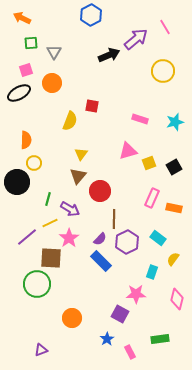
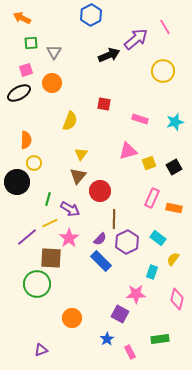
red square at (92, 106): moved 12 px right, 2 px up
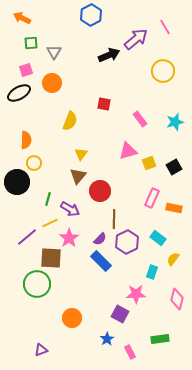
pink rectangle at (140, 119): rotated 35 degrees clockwise
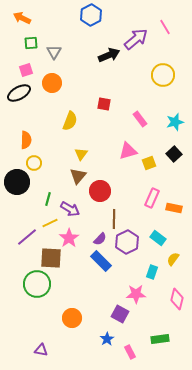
yellow circle at (163, 71): moved 4 px down
black square at (174, 167): moved 13 px up; rotated 14 degrees counterclockwise
purple triangle at (41, 350): rotated 32 degrees clockwise
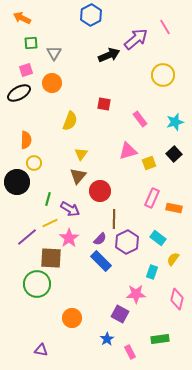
gray triangle at (54, 52): moved 1 px down
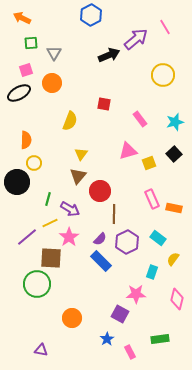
pink rectangle at (152, 198): moved 1 px down; rotated 48 degrees counterclockwise
brown line at (114, 219): moved 5 px up
pink star at (69, 238): moved 1 px up
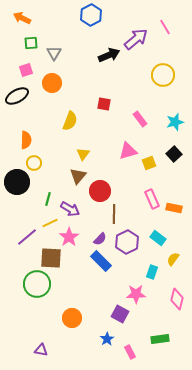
black ellipse at (19, 93): moved 2 px left, 3 px down
yellow triangle at (81, 154): moved 2 px right
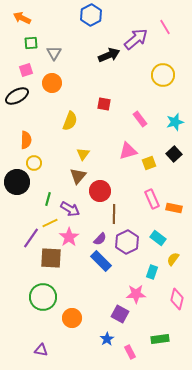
purple line at (27, 237): moved 4 px right, 1 px down; rotated 15 degrees counterclockwise
green circle at (37, 284): moved 6 px right, 13 px down
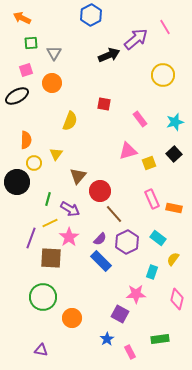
yellow triangle at (83, 154): moved 27 px left
brown line at (114, 214): rotated 42 degrees counterclockwise
purple line at (31, 238): rotated 15 degrees counterclockwise
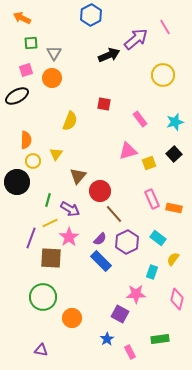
orange circle at (52, 83): moved 5 px up
yellow circle at (34, 163): moved 1 px left, 2 px up
green line at (48, 199): moved 1 px down
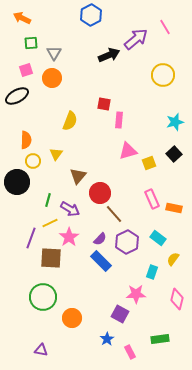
pink rectangle at (140, 119): moved 21 px left, 1 px down; rotated 42 degrees clockwise
red circle at (100, 191): moved 2 px down
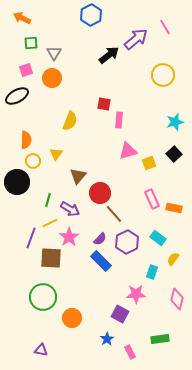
black arrow at (109, 55): rotated 15 degrees counterclockwise
